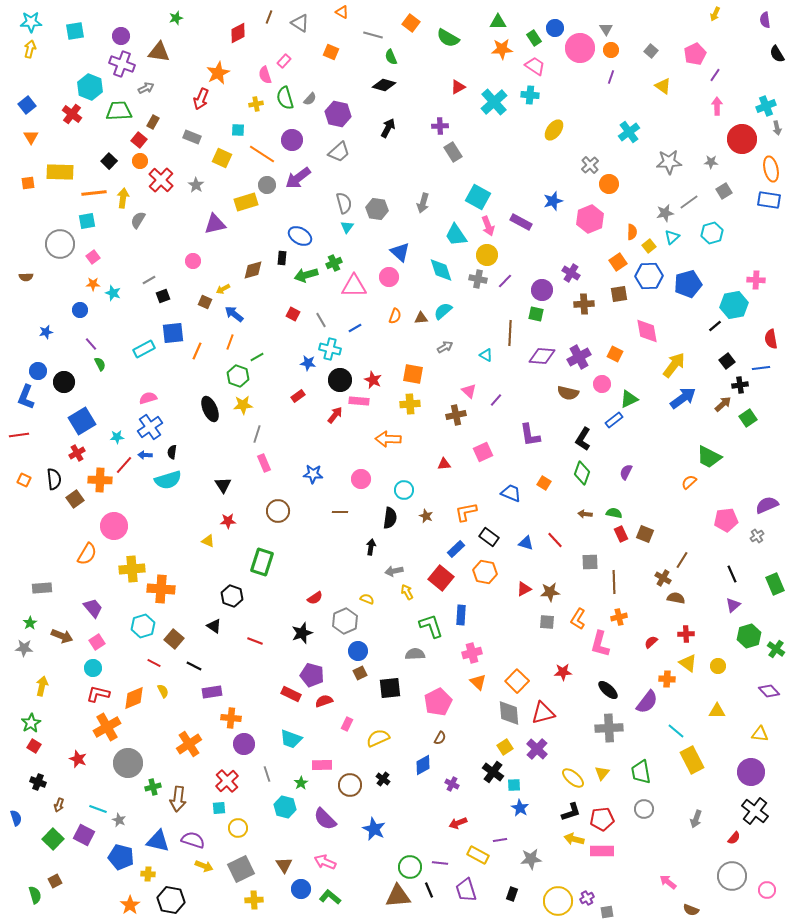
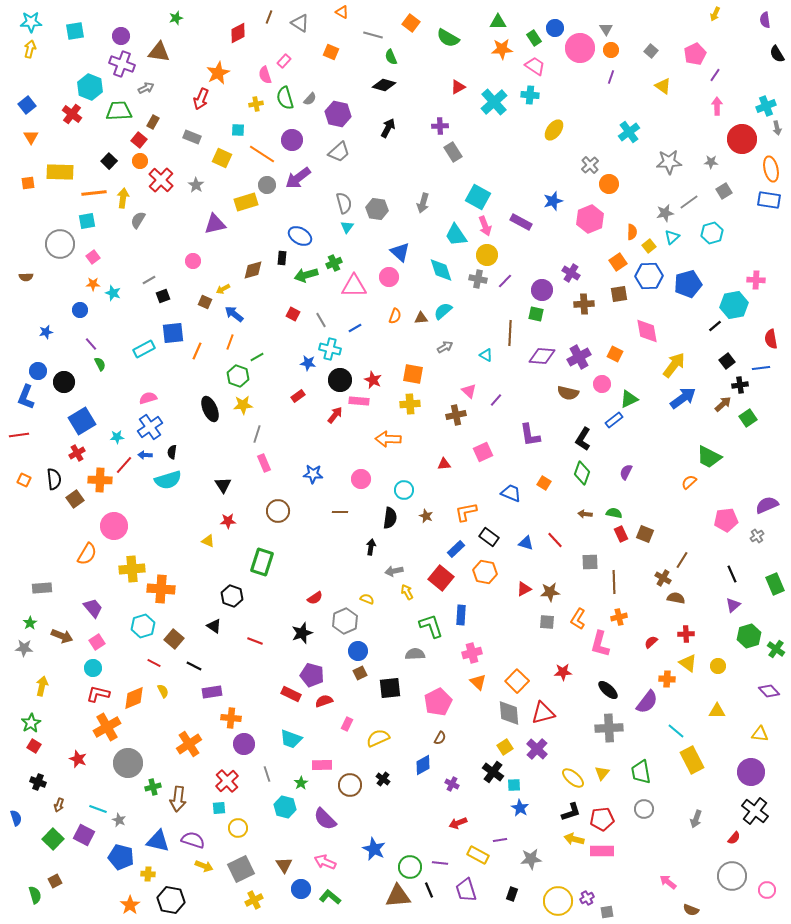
pink arrow at (488, 226): moved 3 px left
blue star at (374, 829): moved 20 px down
yellow cross at (254, 900): rotated 24 degrees counterclockwise
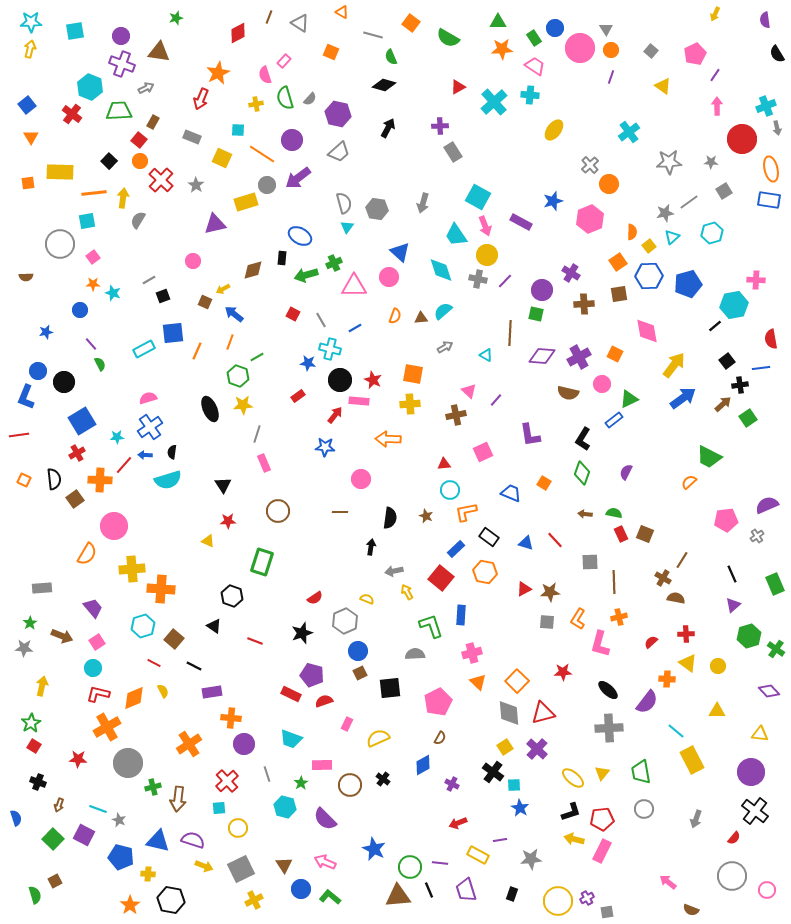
blue star at (313, 474): moved 12 px right, 27 px up
cyan circle at (404, 490): moved 46 px right
red star at (78, 759): rotated 18 degrees counterclockwise
pink rectangle at (602, 851): rotated 65 degrees counterclockwise
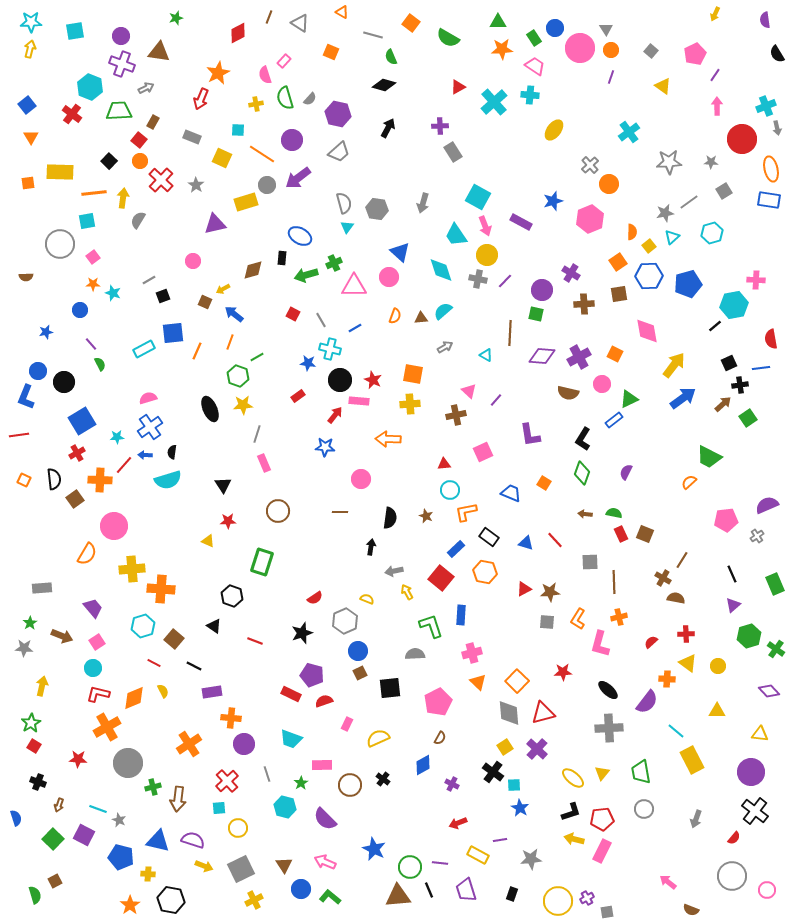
black square at (727, 361): moved 2 px right, 2 px down; rotated 14 degrees clockwise
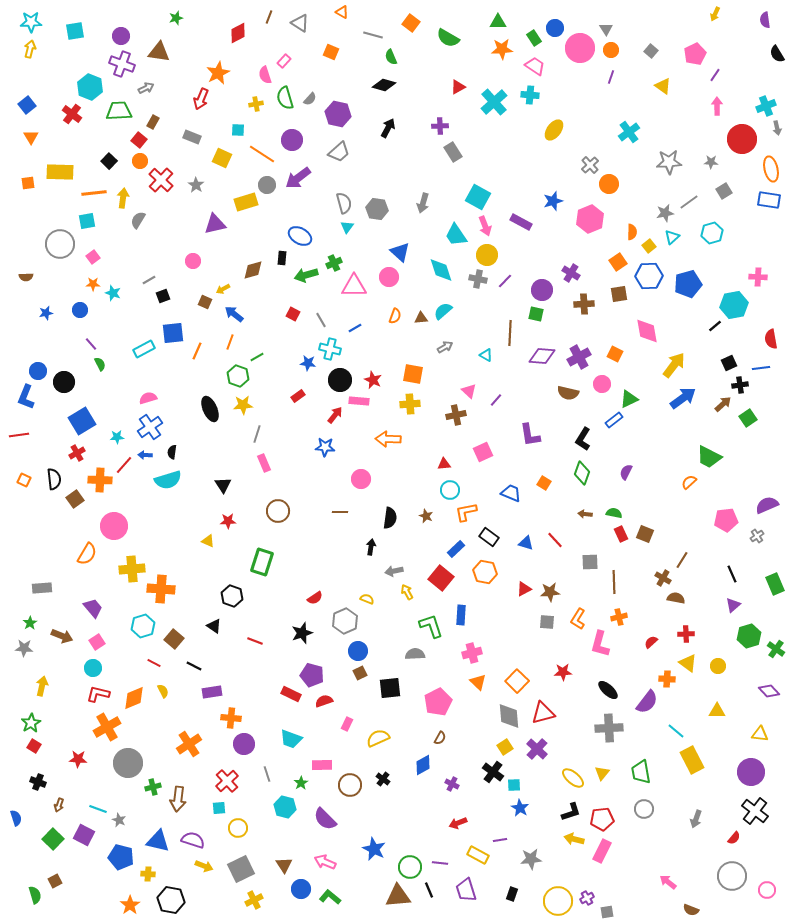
pink cross at (756, 280): moved 2 px right, 3 px up
blue star at (46, 332): moved 19 px up
gray diamond at (509, 713): moved 3 px down
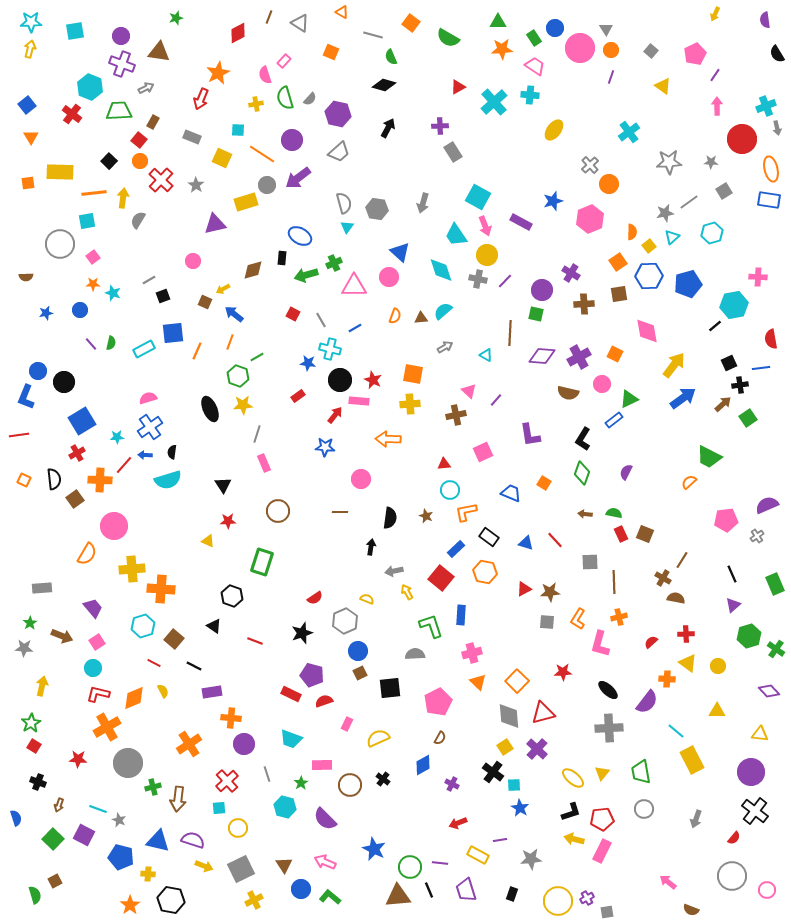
green semicircle at (100, 364): moved 11 px right, 21 px up; rotated 40 degrees clockwise
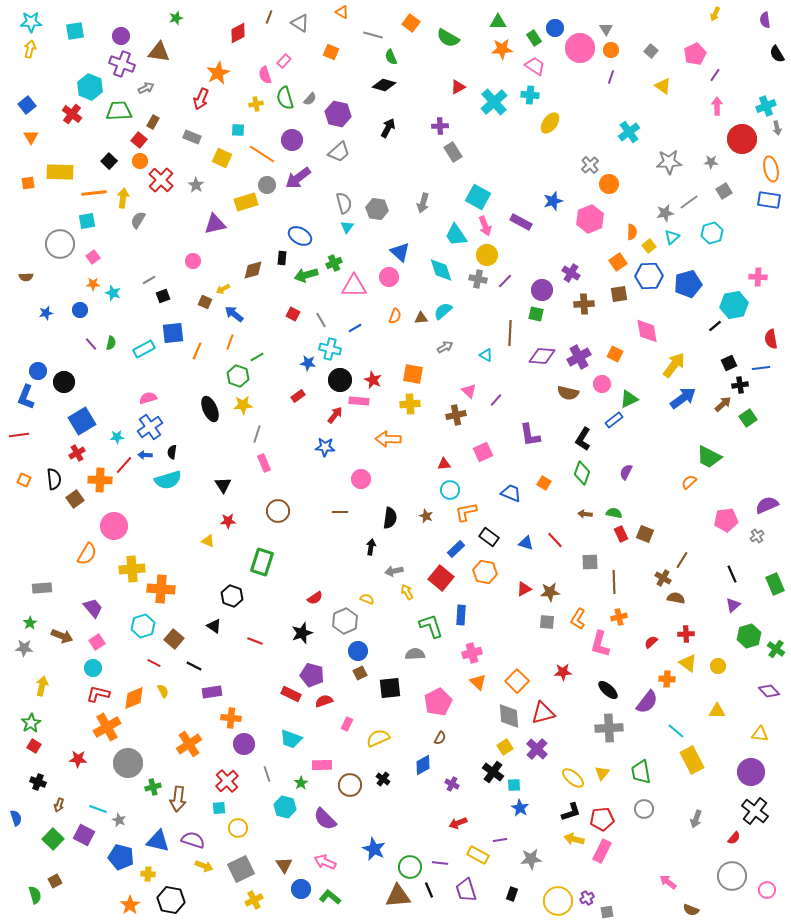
yellow ellipse at (554, 130): moved 4 px left, 7 px up
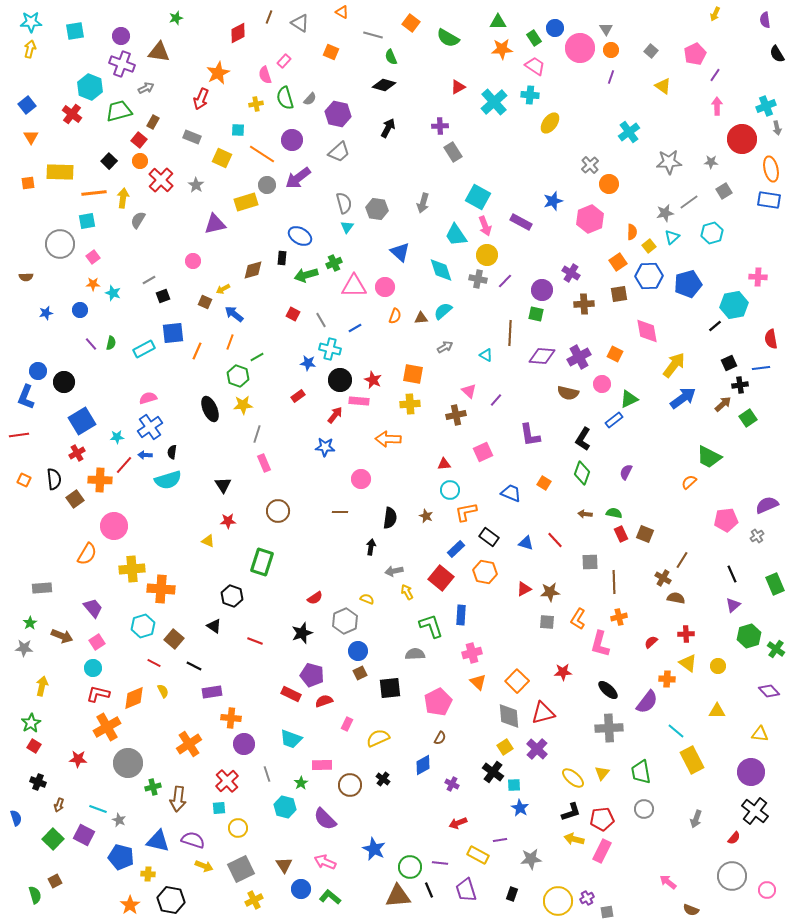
green trapezoid at (119, 111): rotated 12 degrees counterclockwise
pink circle at (389, 277): moved 4 px left, 10 px down
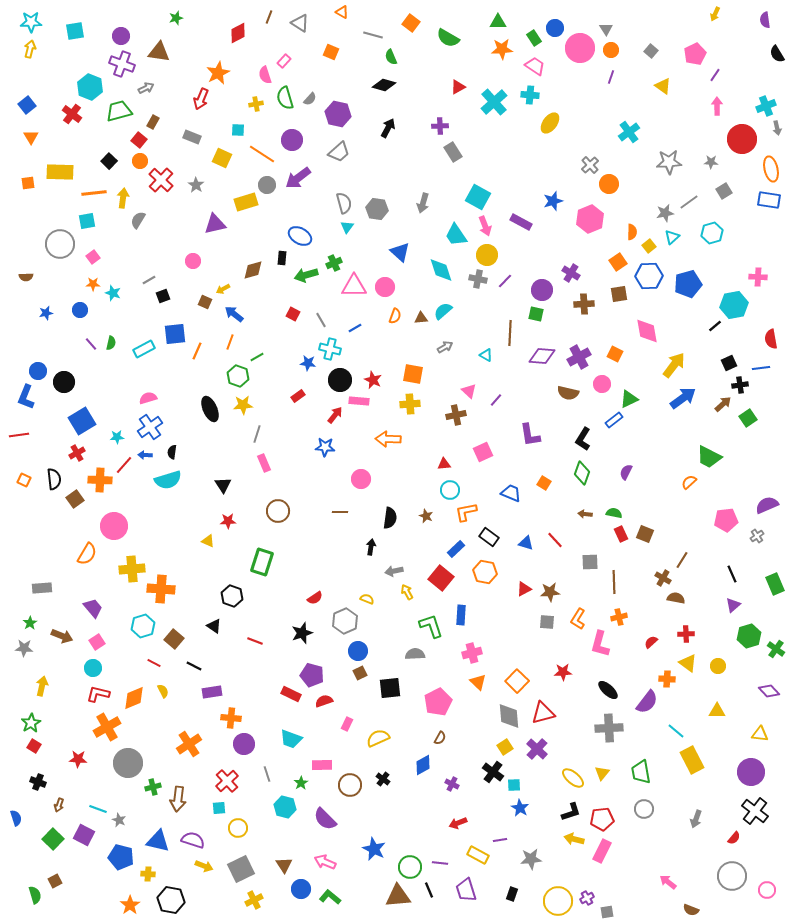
blue square at (173, 333): moved 2 px right, 1 px down
